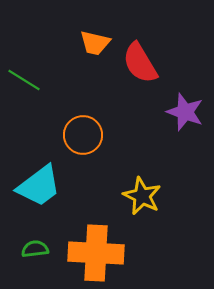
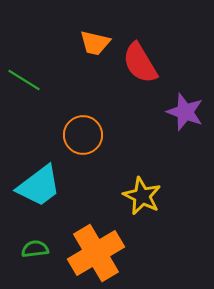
orange cross: rotated 34 degrees counterclockwise
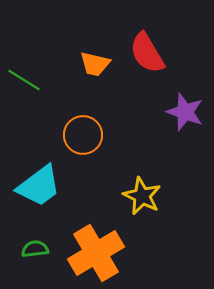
orange trapezoid: moved 21 px down
red semicircle: moved 7 px right, 10 px up
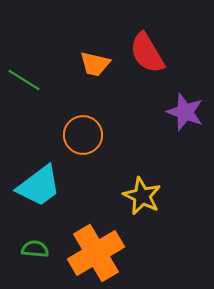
green semicircle: rotated 12 degrees clockwise
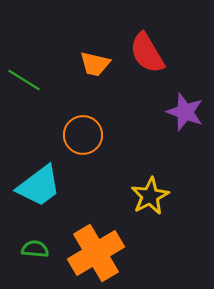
yellow star: moved 8 px right; rotated 18 degrees clockwise
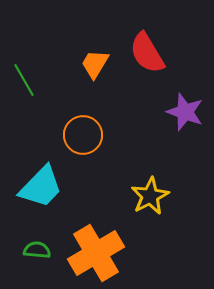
orange trapezoid: rotated 108 degrees clockwise
green line: rotated 28 degrees clockwise
cyan trapezoid: moved 2 px right, 1 px down; rotated 9 degrees counterclockwise
green semicircle: moved 2 px right, 1 px down
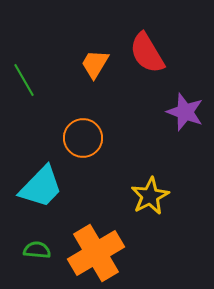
orange circle: moved 3 px down
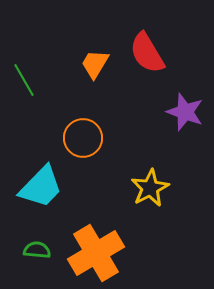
yellow star: moved 8 px up
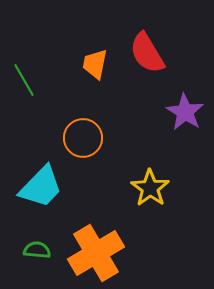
orange trapezoid: rotated 20 degrees counterclockwise
purple star: rotated 12 degrees clockwise
yellow star: rotated 9 degrees counterclockwise
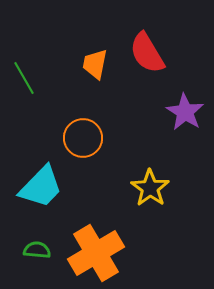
green line: moved 2 px up
